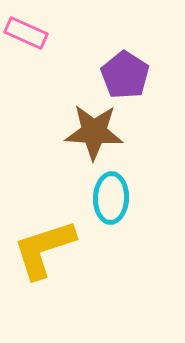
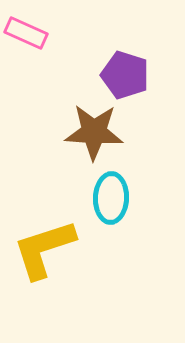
purple pentagon: rotated 15 degrees counterclockwise
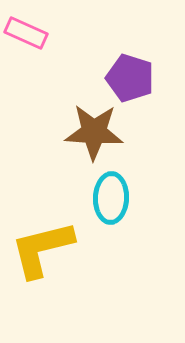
purple pentagon: moved 5 px right, 3 px down
yellow L-shape: moved 2 px left; rotated 4 degrees clockwise
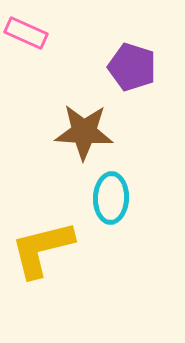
purple pentagon: moved 2 px right, 11 px up
brown star: moved 10 px left
